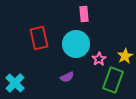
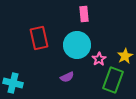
cyan circle: moved 1 px right, 1 px down
cyan cross: moved 2 px left; rotated 30 degrees counterclockwise
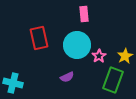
pink star: moved 3 px up
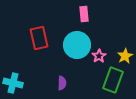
purple semicircle: moved 5 px left, 6 px down; rotated 64 degrees counterclockwise
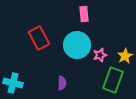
red rectangle: rotated 15 degrees counterclockwise
pink star: moved 1 px right, 1 px up; rotated 16 degrees clockwise
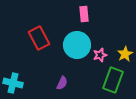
yellow star: moved 2 px up
purple semicircle: rotated 24 degrees clockwise
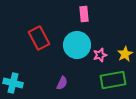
green rectangle: rotated 60 degrees clockwise
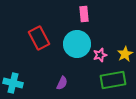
cyan circle: moved 1 px up
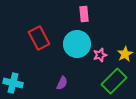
green rectangle: moved 1 px right, 1 px down; rotated 35 degrees counterclockwise
